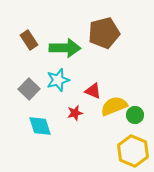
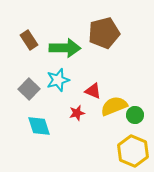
red star: moved 2 px right
cyan diamond: moved 1 px left
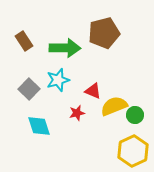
brown rectangle: moved 5 px left, 1 px down
yellow hexagon: rotated 12 degrees clockwise
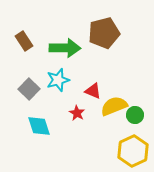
red star: rotated 28 degrees counterclockwise
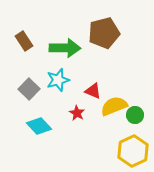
cyan diamond: rotated 25 degrees counterclockwise
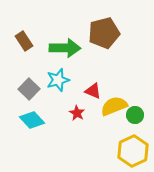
cyan diamond: moved 7 px left, 6 px up
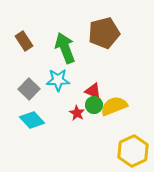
green arrow: rotated 112 degrees counterclockwise
cyan star: rotated 15 degrees clockwise
green circle: moved 41 px left, 10 px up
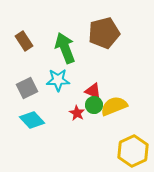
gray square: moved 2 px left, 1 px up; rotated 20 degrees clockwise
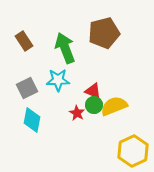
cyan diamond: rotated 55 degrees clockwise
